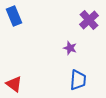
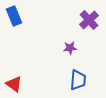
purple star: rotated 24 degrees counterclockwise
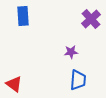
blue rectangle: moved 9 px right; rotated 18 degrees clockwise
purple cross: moved 2 px right, 1 px up
purple star: moved 1 px right, 4 px down
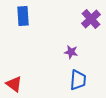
purple star: rotated 16 degrees clockwise
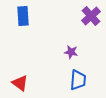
purple cross: moved 3 px up
red triangle: moved 6 px right, 1 px up
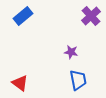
blue rectangle: rotated 54 degrees clockwise
blue trapezoid: rotated 15 degrees counterclockwise
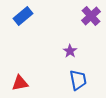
purple star: moved 1 px left, 1 px up; rotated 24 degrees clockwise
red triangle: rotated 48 degrees counterclockwise
